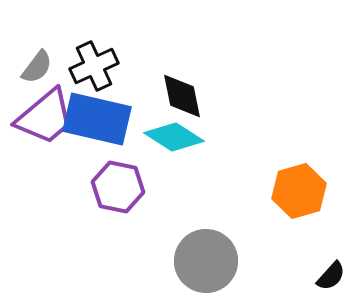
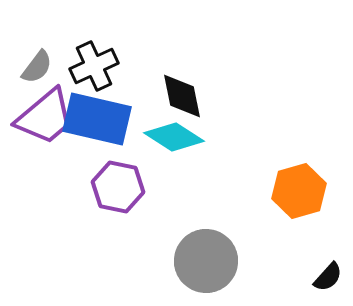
black semicircle: moved 3 px left, 1 px down
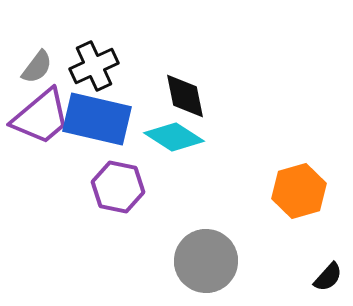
black diamond: moved 3 px right
purple trapezoid: moved 4 px left
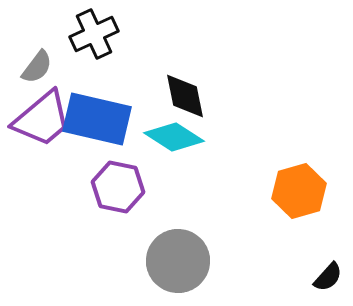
black cross: moved 32 px up
purple trapezoid: moved 1 px right, 2 px down
gray circle: moved 28 px left
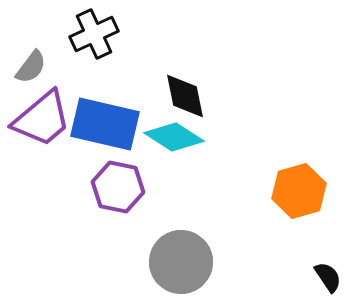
gray semicircle: moved 6 px left
blue rectangle: moved 8 px right, 5 px down
gray circle: moved 3 px right, 1 px down
black semicircle: rotated 76 degrees counterclockwise
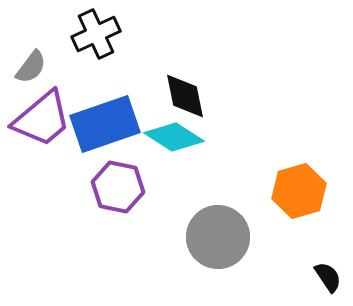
black cross: moved 2 px right
blue rectangle: rotated 32 degrees counterclockwise
gray circle: moved 37 px right, 25 px up
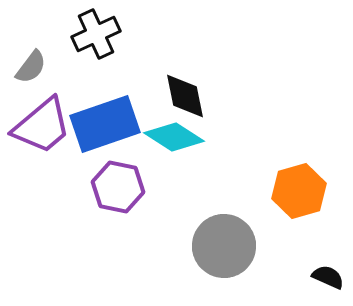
purple trapezoid: moved 7 px down
gray circle: moved 6 px right, 9 px down
black semicircle: rotated 32 degrees counterclockwise
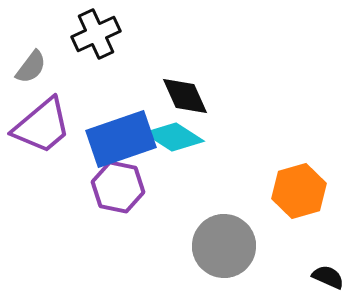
black diamond: rotated 12 degrees counterclockwise
blue rectangle: moved 16 px right, 15 px down
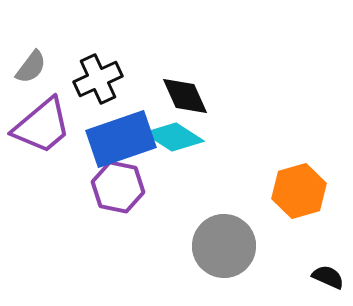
black cross: moved 2 px right, 45 px down
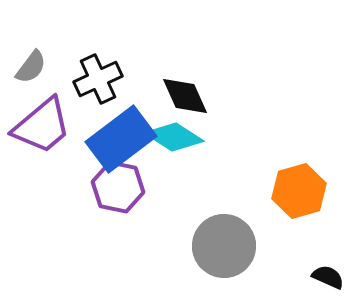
blue rectangle: rotated 18 degrees counterclockwise
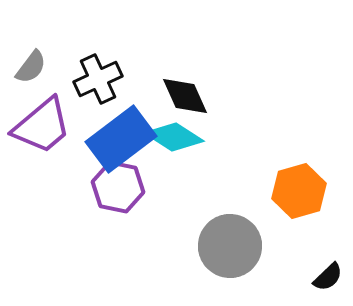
gray circle: moved 6 px right
black semicircle: rotated 112 degrees clockwise
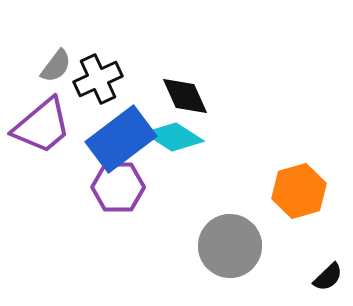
gray semicircle: moved 25 px right, 1 px up
purple hexagon: rotated 12 degrees counterclockwise
